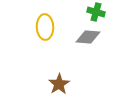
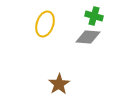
green cross: moved 2 px left, 4 px down
yellow ellipse: moved 3 px up; rotated 20 degrees clockwise
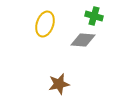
gray diamond: moved 5 px left, 3 px down
brown star: rotated 20 degrees clockwise
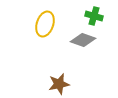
gray diamond: rotated 15 degrees clockwise
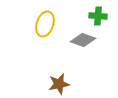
green cross: moved 4 px right; rotated 12 degrees counterclockwise
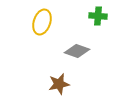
yellow ellipse: moved 3 px left, 2 px up
gray diamond: moved 6 px left, 11 px down
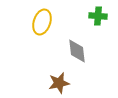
gray diamond: rotated 65 degrees clockwise
brown star: moved 1 px up
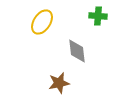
yellow ellipse: rotated 15 degrees clockwise
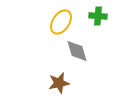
yellow ellipse: moved 19 px right
gray diamond: rotated 10 degrees counterclockwise
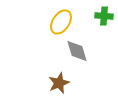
green cross: moved 6 px right
brown star: rotated 10 degrees counterclockwise
